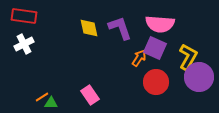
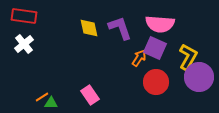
white cross: rotated 12 degrees counterclockwise
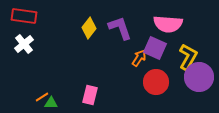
pink semicircle: moved 8 px right
yellow diamond: rotated 50 degrees clockwise
pink rectangle: rotated 48 degrees clockwise
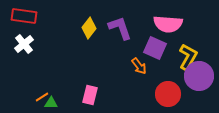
orange arrow: moved 8 px down; rotated 108 degrees clockwise
purple circle: moved 1 px up
red circle: moved 12 px right, 12 px down
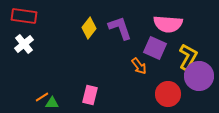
green triangle: moved 1 px right
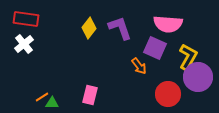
red rectangle: moved 2 px right, 3 px down
purple circle: moved 1 px left, 1 px down
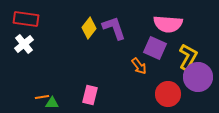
purple L-shape: moved 6 px left
orange line: rotated 24 degrees clockwise
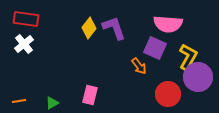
orange line: moved 23 px left, 4 px down
green triangle: rotated 32 degrees counterclockwise
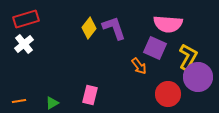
red rectangle: rotated 25 degrees counterclockwise
